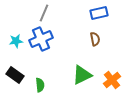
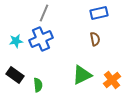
green semicircle: moved 2 px left
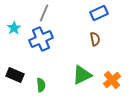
blue rectangle: rotated 12 degrees counterclockwise
cyan star: moved 2 px left, 13 px up; rotated 24 degrees counterclockwise
black rectangle: rotated 12 degrees counterclockwise
green semicircle: moved 3 px right
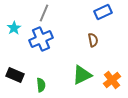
blue rectangle: moved 4 px right, 1 px up
brown semicircle: moved 2 px left, 1 px down
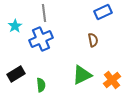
gray line: rotated 30 degrees counterclockwise
cyan star: moved 1 px right, 2 px up
black rectangle: moved 1 px right, 1 px up; rotated 54 degrees counterclockwise
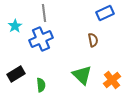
blue rectangle: moved 2 px right, 1 px down
green triangle: rotated 50 degrees counterclockwise
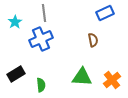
cyan star: moved 4 px up
green triangle: moved 2 px down; rotated 40 degrees counterclockwise
